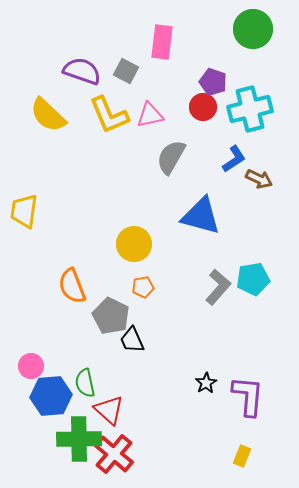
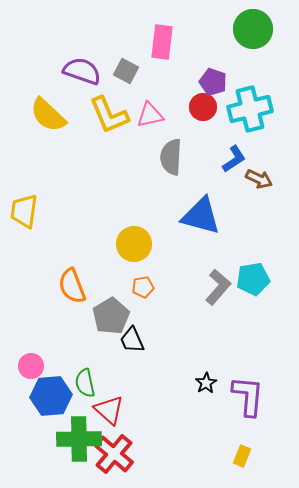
gray semicircle: rotated 27 degrees counterclockwise
gray pentagon: rotated 15 degrees clockwise
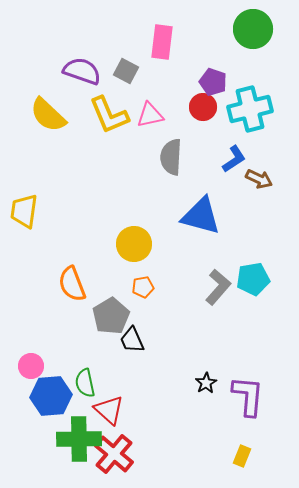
orange semicircle: moved 2 px up
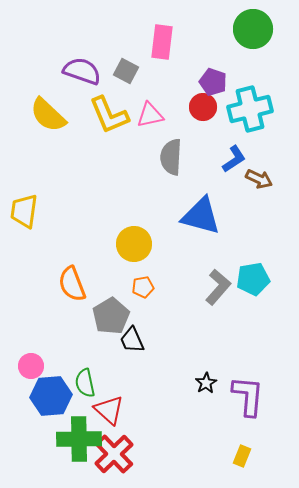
red cross: rotated 6 degrees clockwise
